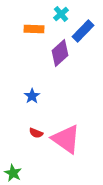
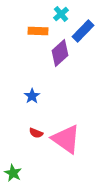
orange rectangle: moved 4 px right, 2 px down
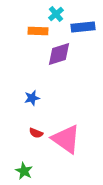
cyan cross: moved 5 px left
blue rectangle: moved 4 px up; rotated 40 degrees clockwise
purple diamond: moved 1 px left, 1 px down; rotated 24 degrees clockwise
blue star: moved 2 px down; rotated 21 degrees clockwise
green star: moved 11 px right, 2 px up
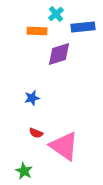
orange rectangle: moved 1 px left
pink triangle: moved 2 px left, 7 px down
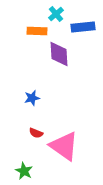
purple diamond: rotated 76 degrees counterclockwise
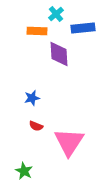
blue rectangle: moved 1 px down
red semicircle: moved 7 px up
pink triangle: moved 5 px right, 4 px up; rotated 28 degrees clockwise
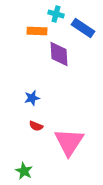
cyan cross: rotated 35 degrees counterclockwise
blue rectangle: rotated 40 degrees clockwise
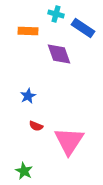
orange rectangle: moved 9 px left
purple diamond: rotated 16 degrees counterclockwise
blue star: moved 4 px left, 2 px up; rotated 14 degrees counterclockwise
pink triangle: moved 1 px up
